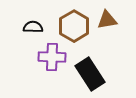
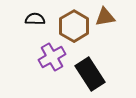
brown triangle: moved 2 px left, 3 px up
black semicircle: moved 2 px right, 8 px up
purple cross: rotated 32 degrees counterclockwise
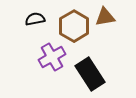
black semicircle: rotated 12 degrees counterclockwise
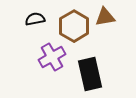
black rectangle: rotated 20 degrees clockwise
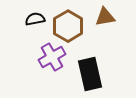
brown hexagon: moved 6 px left
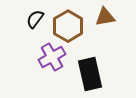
black semicircle: rotated 42 degrees counterclockwise
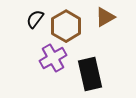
brown triangle: rotated 20 degrees counterclockwise
brown hexagon: moved 2 px left
purple cross: moved 1 px right, 1 px down
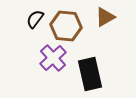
brown hexagon: rotated 24 degrees counterclockwise
purple cross: rotated 12 degrees counterclockwise
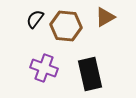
purple cross: moved 9 px left, 10 px down; rotated 28 degrees counterclockwise
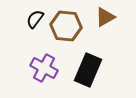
purple cross: rotated 8 degrees clockwise
black rectangle: moved 2 px left, 4 px up; rotated 36 degrees clockwise
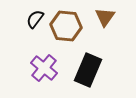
brown triangle: rotated 25 degrees counterclockwise
purple cross: rotated 12 degrees clockwise
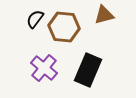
brown triangle: moved 1 px left, 2 px up; rotated 40 degrees clockwise
brown hexagon: moved 2 px left, 1 px down
